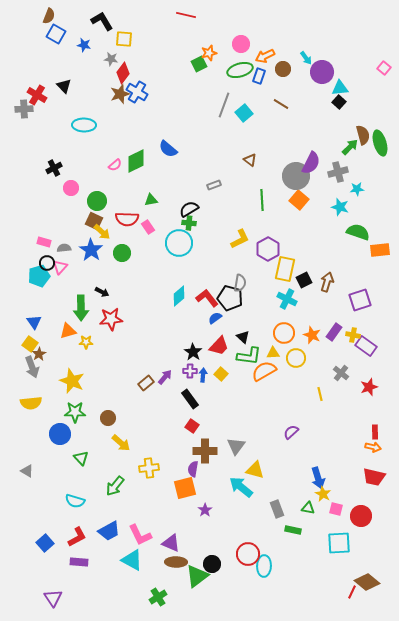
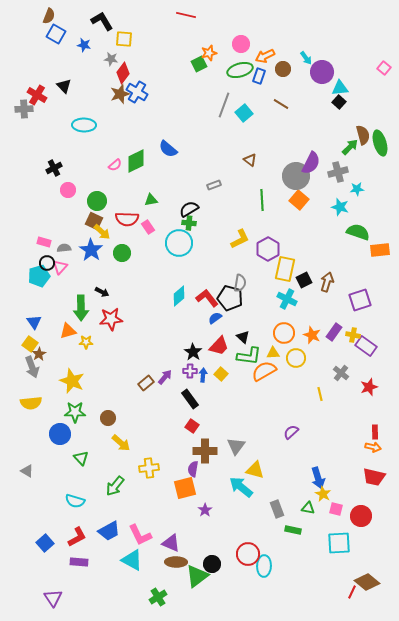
pink circle at (71, 188): moved 3 px left, 2 px down
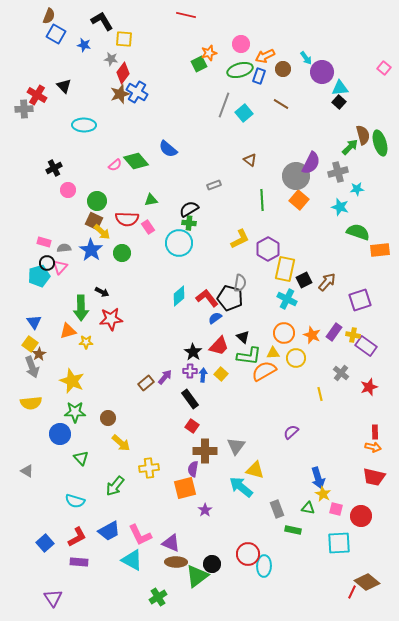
green diamond at (136, 161): rotated 75 degrees clockwise
brown arrow at (327, 282): rotated 24 degrees clockwise
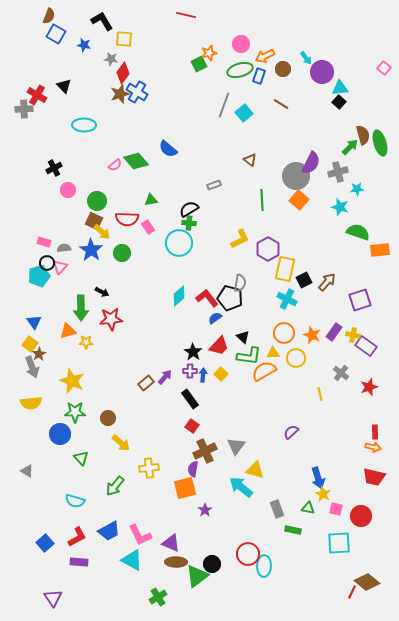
brown cross at (205, 451): rotated 25 degrees counterclockwise
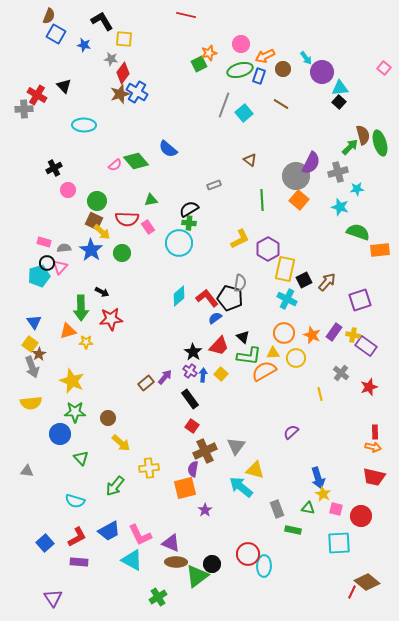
purple cross at (190, 371): rotated 32 degrees clockwise
gray triangle at (27, 471): rotated 24 degrees counterclockwise
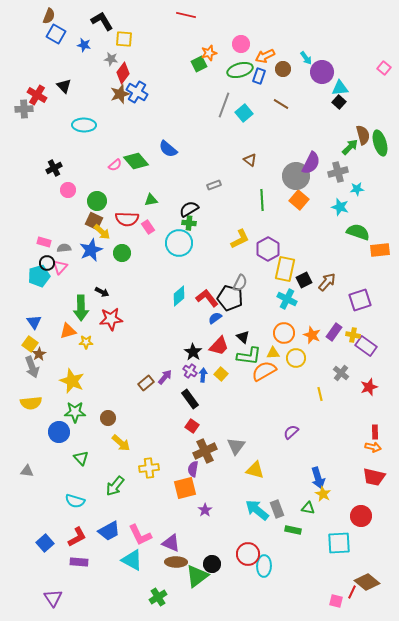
blue star at (91, 250): rotated 15 degrees clockwise
gray semicircle at (240, 283): rotated 18 degrees clockwise
blue circle at (60, 434): moved 1 px left, 2 px up
cyan arrow at (241, 487): moved 16 px right, 23 px down
pink square at (336, 509): moved 92 px down
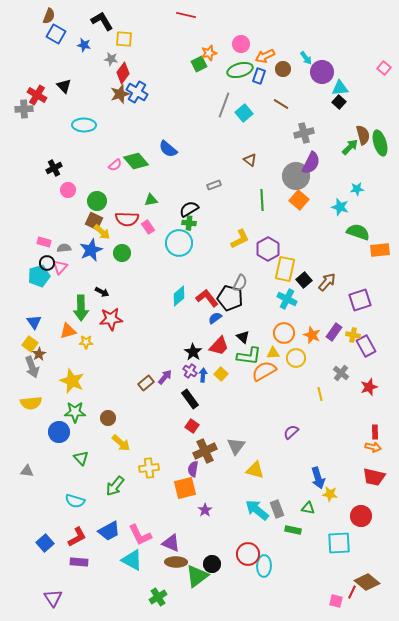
gray cross at (338, 172): moved 34 px left, 39 px up
black square at (304, 280): rotated 14 degrees counterclockwise
purple rectangle at (366, 346): rotated 25 degrees clockwise
yellow star at (323, 494): moved 7 px right; rotated 21 degrees counterclockwise
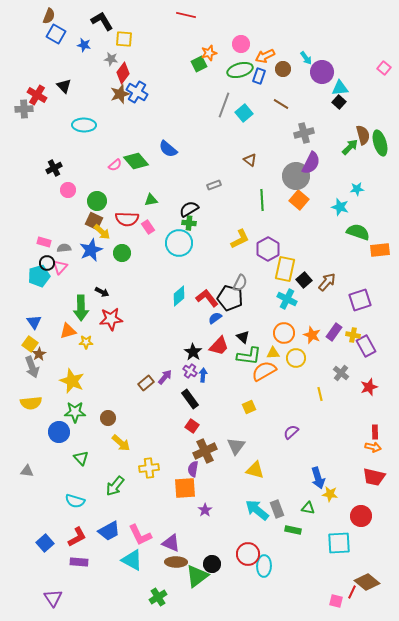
yellow square at (221, 374): moved 28 px right, 33 px down; rotated 24 degrees clockwise
orange square at (185, 488): rotated 10 degrees clockwise
